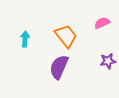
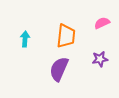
orange trapezoid: rotated 45 degrees clockwise
purple star: moved 8 px left, 2 px up
purple semicircle: moved 2 px down
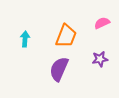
orange trapezoid: rotated 15 degrees clockwise
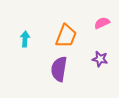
purple star: rotated 21 degrees clockwise
purple semicircle: rotated 15 degrees counterclockwise
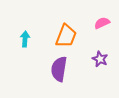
purple star: rotated 14 degrees clockwise
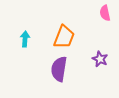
pink semicircle: moved 3 px right, 10 px up; rotated 77 degrees counterclockwise
orange trapezoid: moved 2 px left, 1 px down
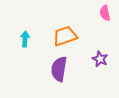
orange trapezoid: moved 1 px right, 1 px up; rotated 130 degrees counterclockwise
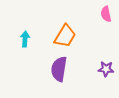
pink semicircle: moved 1 px right, 1 px down
orange trapezoid: rotated 140 degrees clockwise
purple star: moved 6 px right, 10 px down; rotated 21 degrees counterclockwise
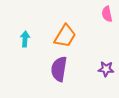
pink semicircle: moved 1 px right
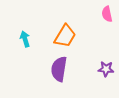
cyan arrow: rotated 21 degrees counterclockwise
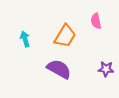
pink semicircle: moved 11 px left, 7 px down
purple semicircle: rotated 110 degrees clockwise
